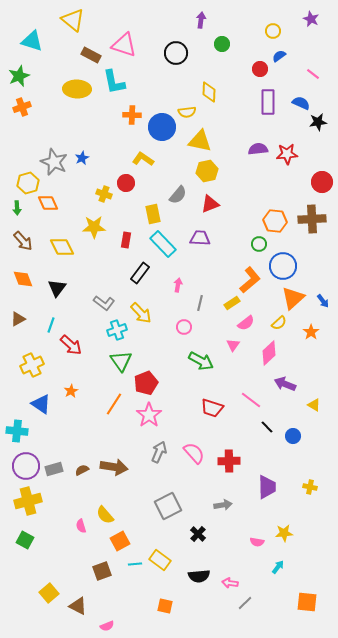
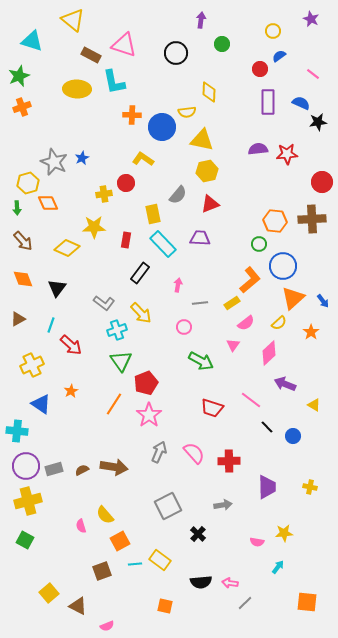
yellow triangle at (200, 141): moved 2 px right, 1 px up
yellow cross at (104, 194): rotated 28 degrees counterclockwise
yellow diamond at (62, 247): moved 5 px right, 1 px down; rotated 40 degrees counterclockwise
gray line at (200, 303): rotated 70 degrees clockwise
black semicircle at (199, 576): moved 2 px right, 6 px down
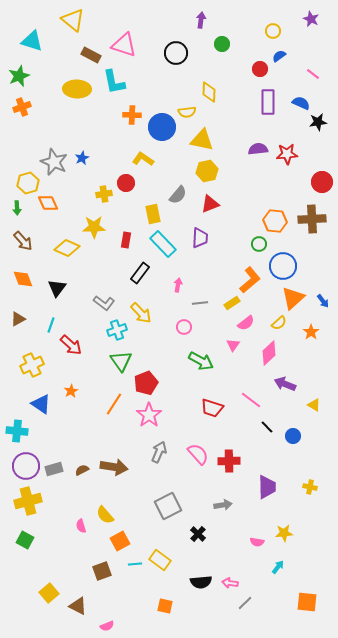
purple trapezoid at (200, 238): rotated 90 degrees clockwise
pink semicircle at (194, 453): moved 4 px right, 1 px down
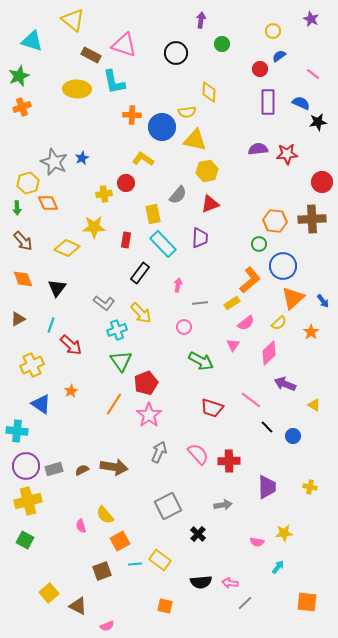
yellow triangle at (202, 140): moved 7 px left
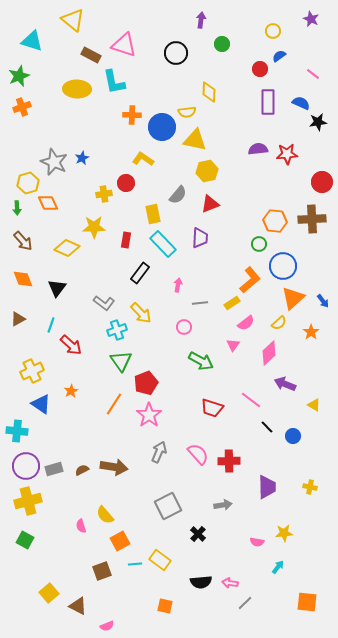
yellow cross at (32, 365): moved 6 px down
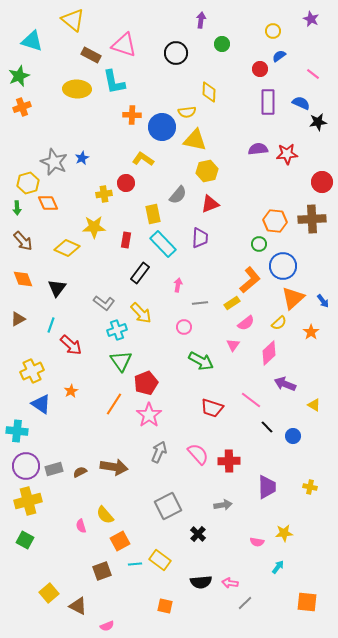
brown semicircle at (82, 470): moved 2 px left, 2 px down
